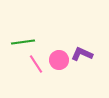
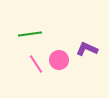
green line: moved 7 px right, 8 px up
purple L-shape: moved 5 px right, 5 px up
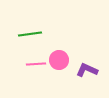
purple L-shape: moved 21 px down
pink line: rotated 60 degrees counterclockwise
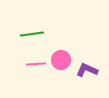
green line: moved 2 px right
pink circle: moved 2 px right
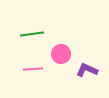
pink circle: moved 6 px up
pink line: moved 3 px left, 5 px down
